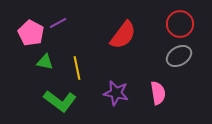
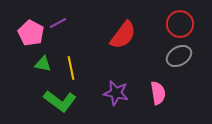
green triangle: moved 2 px left, 2 px down
yellow line: moved 6 px left
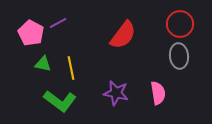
gray ellipse: rotated 65 degrees counterclockwise
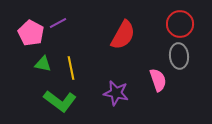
red semicircle: rotated 8 degrees counterclockwise
pink semicircle: moved 13 px up; rotated 10 degrees counterclockwise
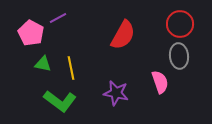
purple line: moved 5 px up
pink semicircle: moved 2 px right, 2 px down
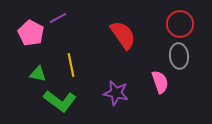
red semicircle: rotated 64 degrees counterclockwise
green triangle: moved 5 px left, 10 px down
yellow line: moved 3 px up
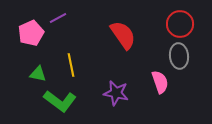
pink pentagon: rotated 20 degrees clockwise
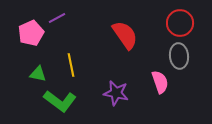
purple line: moved 1 px left
red circle: moved 1 px up
red semicircle: moved 2 px right
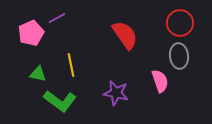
pink semicircle: moved 1 px up
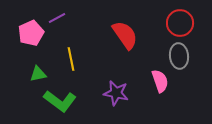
yellow line: moved 6 px up
green triangle: rotated 24 degrees counterclockwise
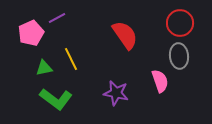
yellow line: rotated 15 degrees counterclockwise
green triangle: moved 6 px right, 6 px up
green L-shape: moved 4 px left, 2 px up
